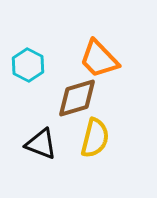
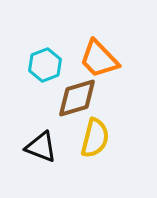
cyan hexagon: moved 17 px right; rotated 12 degrees clockwise
black triangle: moved 3 px down
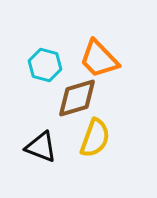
cyan hexagon: rotated 24 degrees counterclockwise
yellow semicircle: rotated 6 degrees clockwise
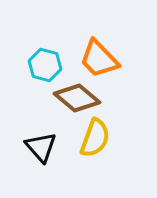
brown diamond: rotated 57 degrees clockwise
black triangle: rotated 28 degrees clockwise
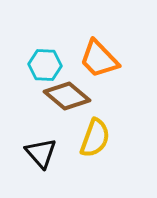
cyan hexagon: rotated 12 degrees counterclockwise
brown diamond: moved 10 px left, 2 px up
black triangle: moved 6 px down
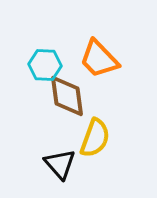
brown diamond: rotated 42 degrees clockwise
black triangle: moved 19 px right, 11 px down
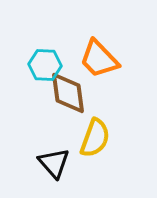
brown diamond: moved 1 px right, 3 px up
black triangle: moved 6 px left, 1 px up
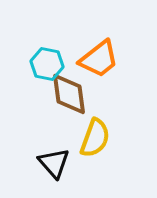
orange trapezoid: rotated 84 degrees counterclockwise
cyan hexagon: moved 2 px right, 1 px up; rotated 8 degrees clockwise
brown diamond: moved 1 px right, 1 px down
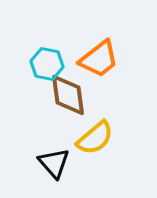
brown diamond: moved 1 px left, 1 px down
yellow semicircle: rotated 30 degrees clockwise
